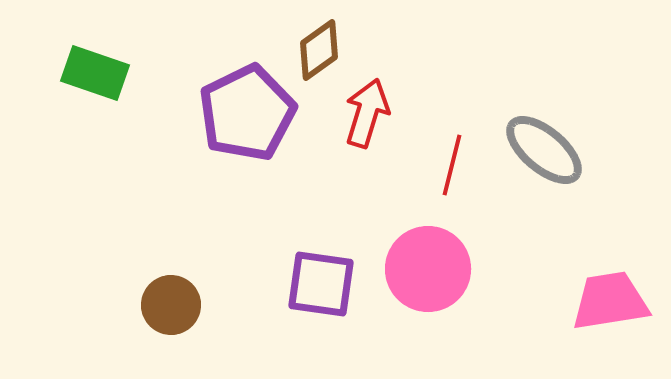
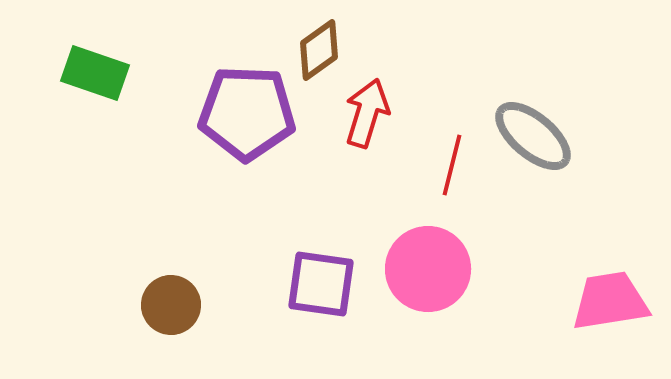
purple pentagon: rotated 28 degrees clockwise
gray ellipse: moved 11 px left, 14 px up
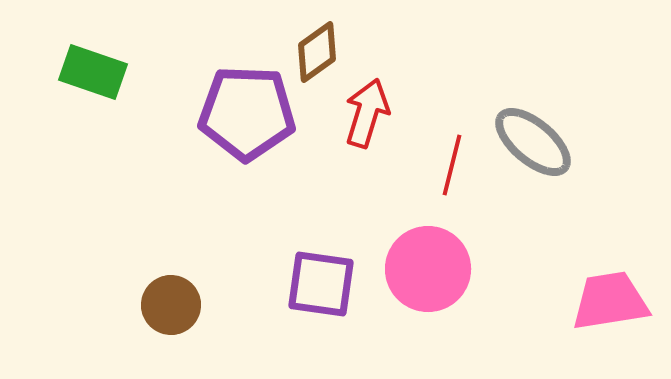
brown diamond: moved 2 px left, 2 px down
green rectangle: moved 2 px left, 1 px up
gray ellipse: moved 6 px down
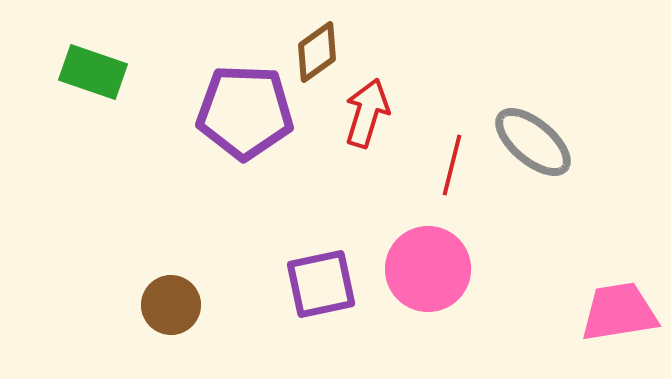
purple pentagon: moved 2 px left, 1 px up
purple square: rotated 20 degrees counterclockwise
pink trapezoid: moved 9 px right, 11 px down
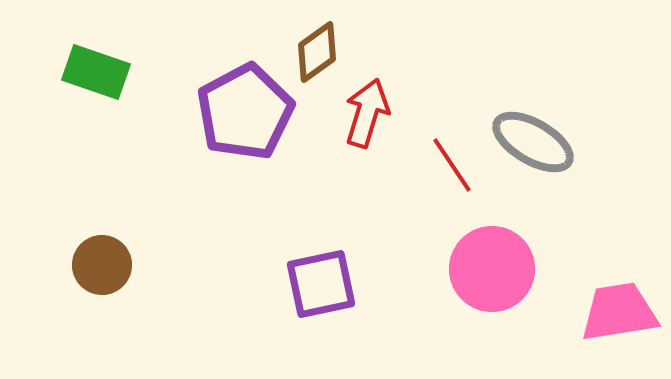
green rectangle: moved 3 px right
purple pentagon: rotated 30 degrees counterclockwise
gray ellipse: rotated 10 degrees counterclockwise
red line: rotated 48 degrees counterclockwise
pink circle: moved 64 px right
brown circle: moved 69 px left, 40 px up
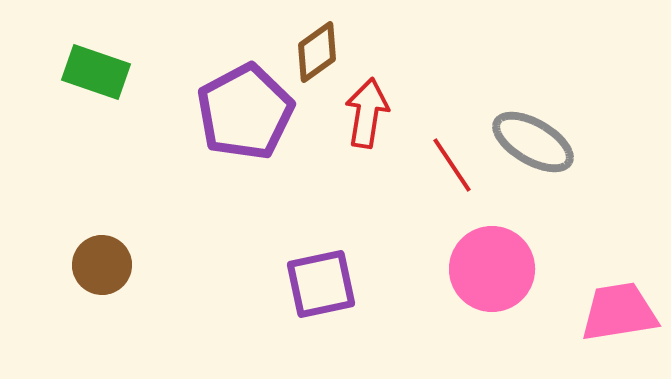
red arrow: rotated 8 degrees counterclockwise
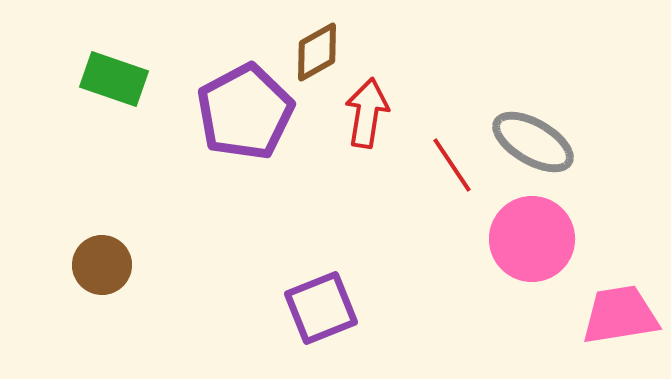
brown diamond: rotated 6 degrees clockwise
green rectangle: moved 18 px right, 7 px down
pink circle: moved 40 px right, 30 px up
purple square: moved 24 px down; rotated 10 degrees counterclockwise
pink trapezoid: moved 1 px right, 3 px down
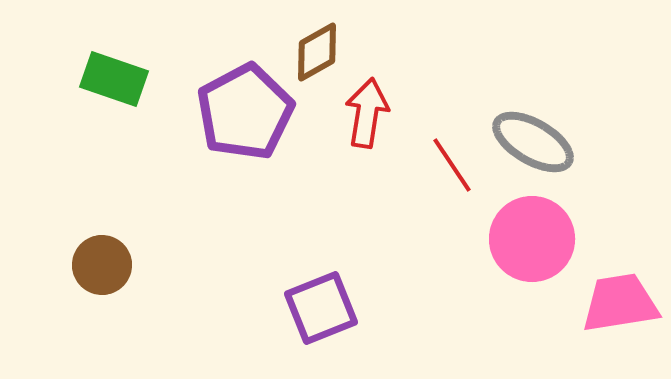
pink trapezoid: moved 12 px up
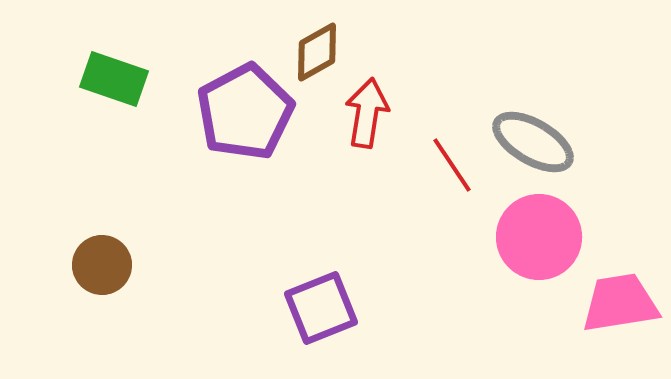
pink circle: moved 7 px right, 2 px up
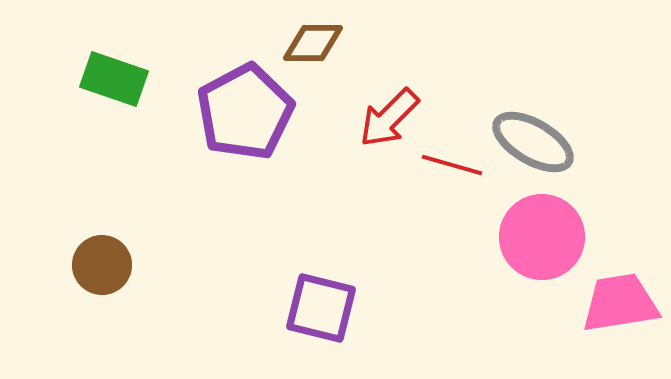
brown diamond: moved 4 px left, 9 px up; rotated 30 degrees clockwise
red arrow: moved 22 px right, 5 px down; rotated 144 degrees counterclockwise
red line: rotated 40 degrees counterclockwise
pink circle: moved 3 px right
purple square: rotated 36 degrees clockwise
